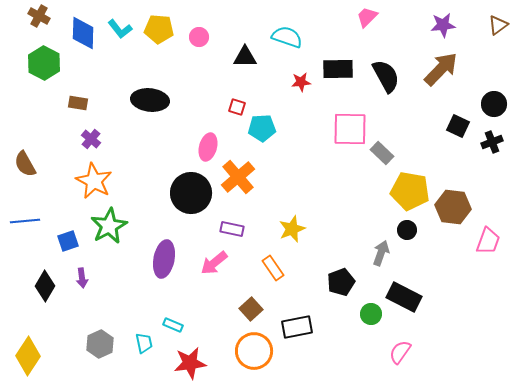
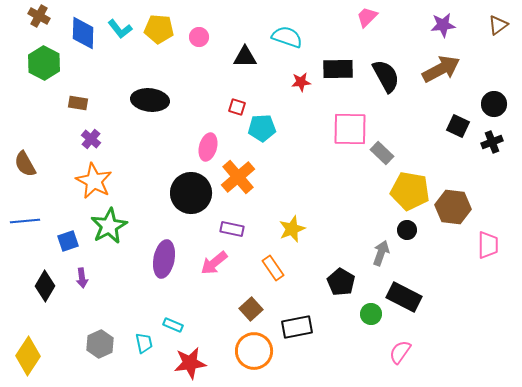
brown arrow at (441, 69): rotated 18 degrees clockwise
pink trapezoid at (488, 241): moved 4 px down; rotated 20 degrees counterclockwise
black pentagon at (341, 282): rotated 20 degrees counterclockwise
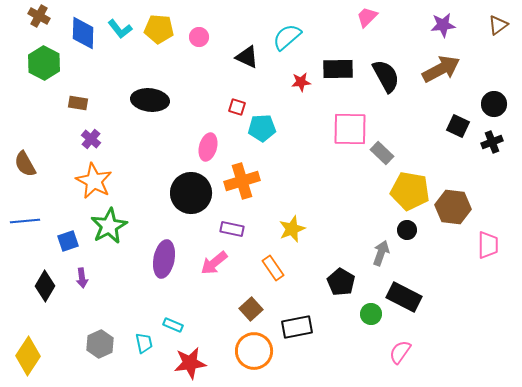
cyan semicircle at (287, 37): rotated 60 degrees counterclockwise
black triangle at (245, 57): moved 2 px right; rotated 25 degrees clockwise
orange cross at (238, 177): moved 4 px right, 4 px down; rotated 24 degrees clockwise
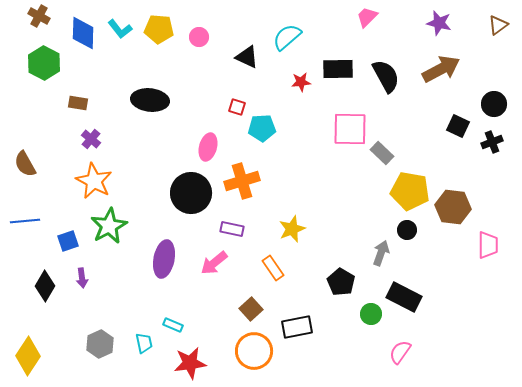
purple star at (443, 25): moved 4 px left, 2 px up; rotated 20 degrees clockwise
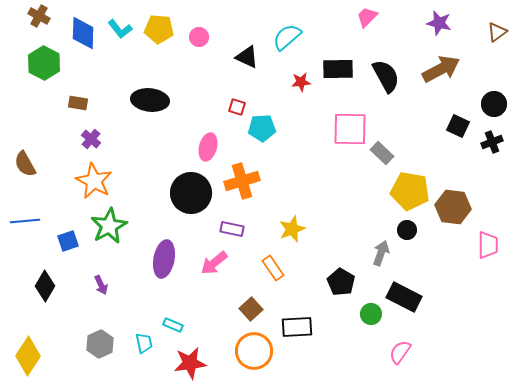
brown triangle at (498, 25): moved 1 px left, 7 px down
purple arrow at (82, 278): moved 19 px right, 7 px down; rotated 18 degrees counterclockwise
black rectangle at (297, 327): rotated 8 degrees clockwise
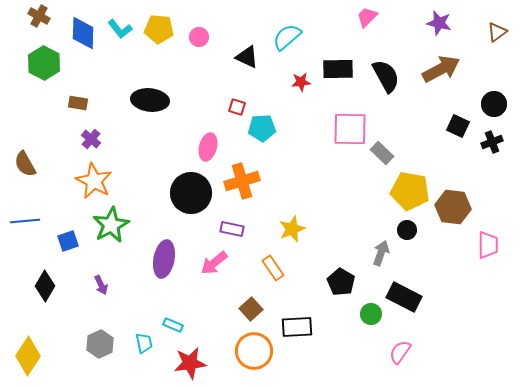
green star at (109, 226): moved 2 px right, 1 px up
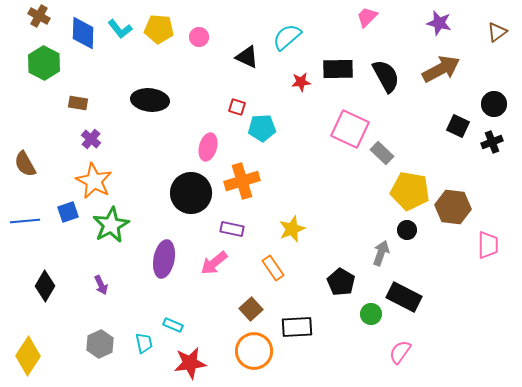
pink square at (350, 129): rotated 24 degrees clockwise
blue square at (68, 241): moved 29 px up
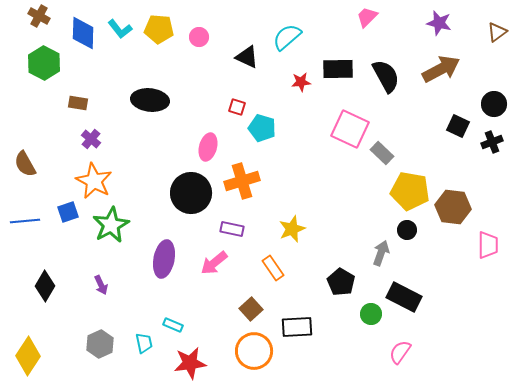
cyan pentagon at (262, 128): rotated 20 degrees clockwise
